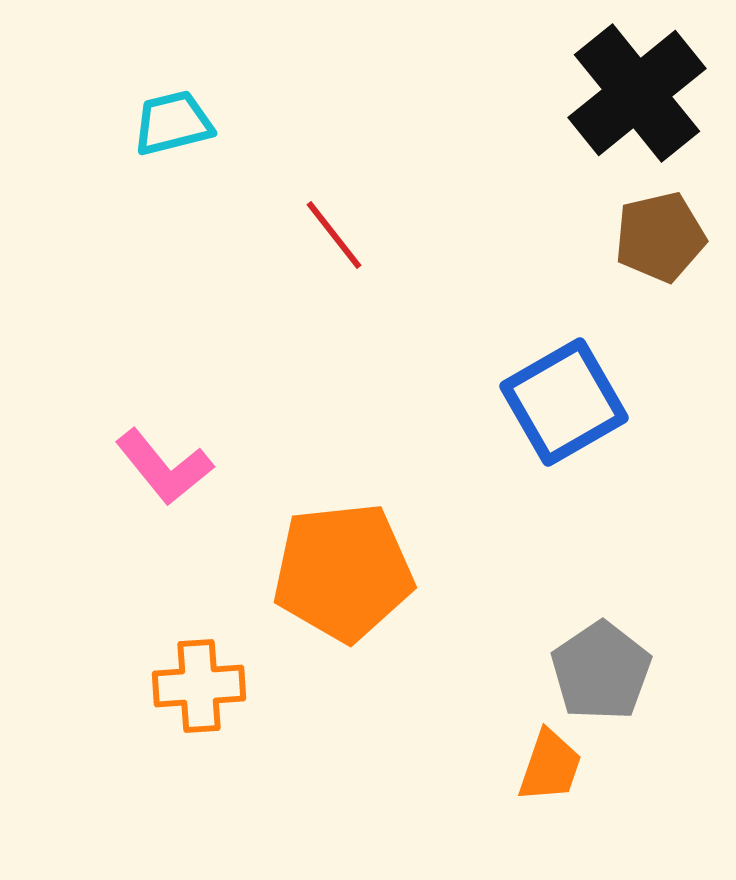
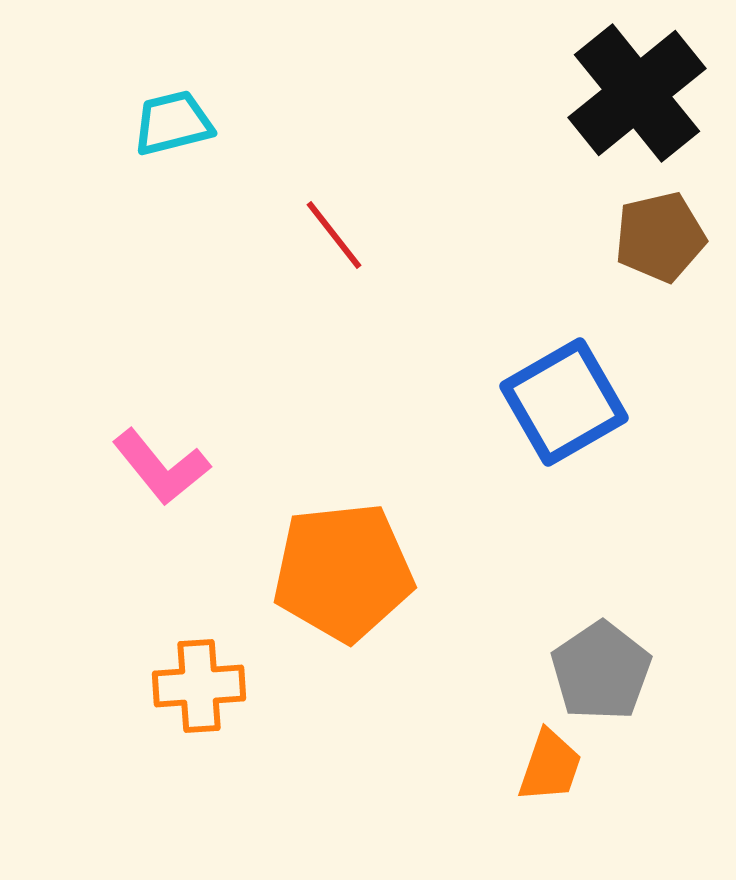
pink L-shape: moved 3 px left
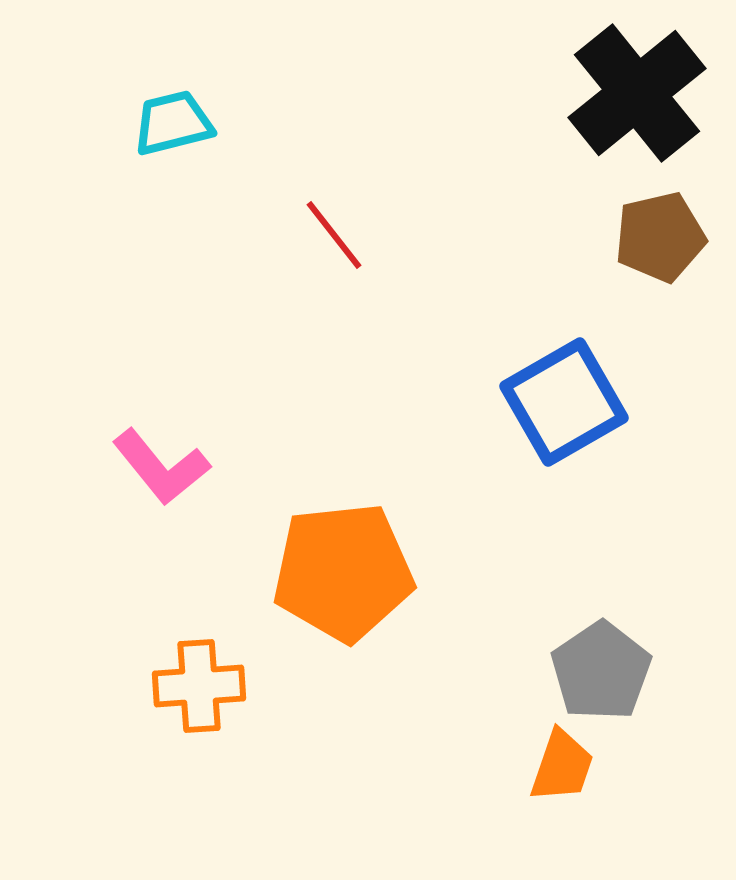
orange trapezoid: moved 12 px right
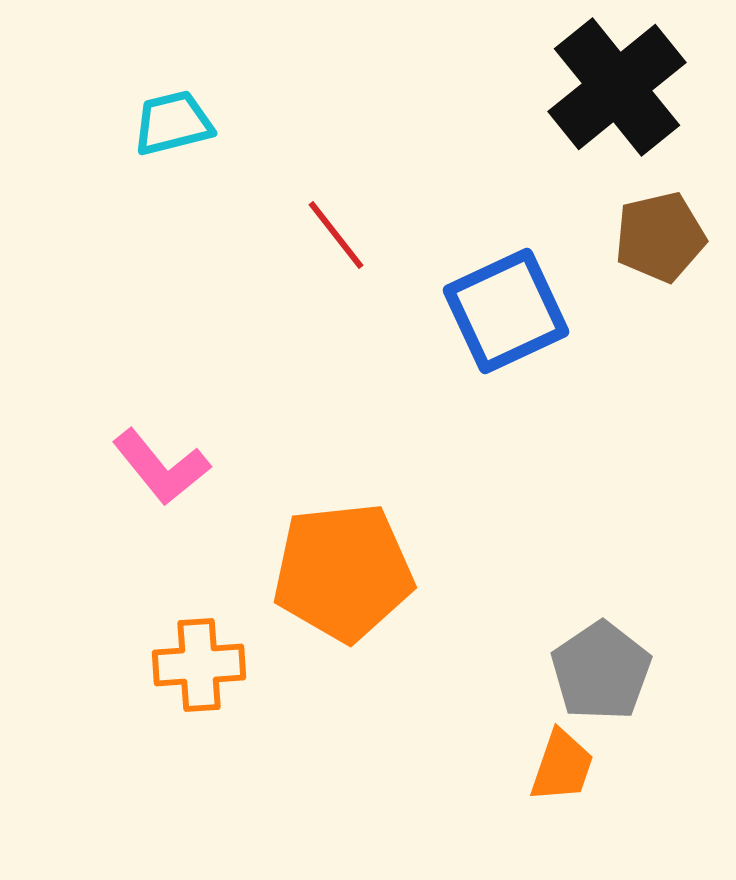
black cross: moved 20 px left, 6 px up
red line: moved 2 px right
blue square: moved 58 px left, 91 px up; rotated 5 degrees clockwise
orange cross: moved 21 px up
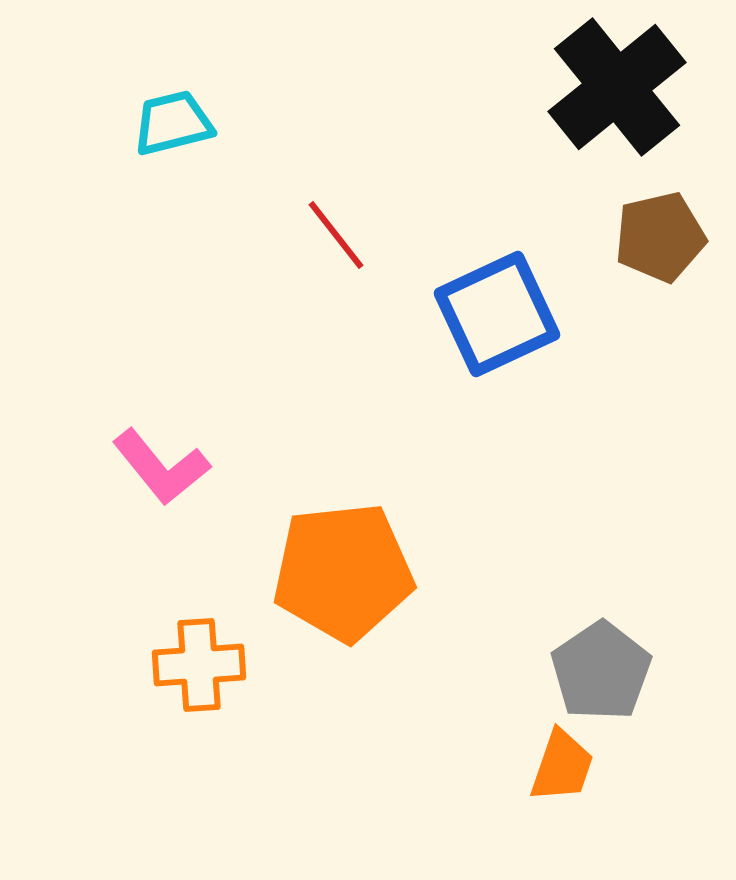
blue square: moved 9 px left, 3 px down
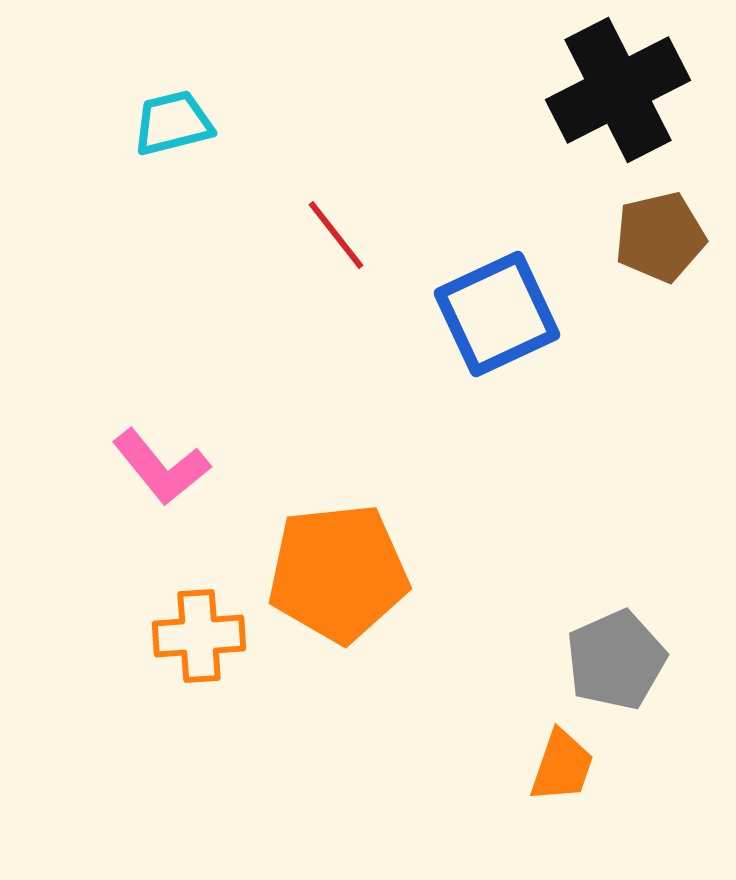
black cross: moved 1 px right, 3 px down; rotated 12 degrees clockwise
orange pentagon: moved 5 px left, 1 px down
orange cross: moved 29 px up
gray pentagon: moved 15 px right, 11 px up; rotated 10 degrees clockwise
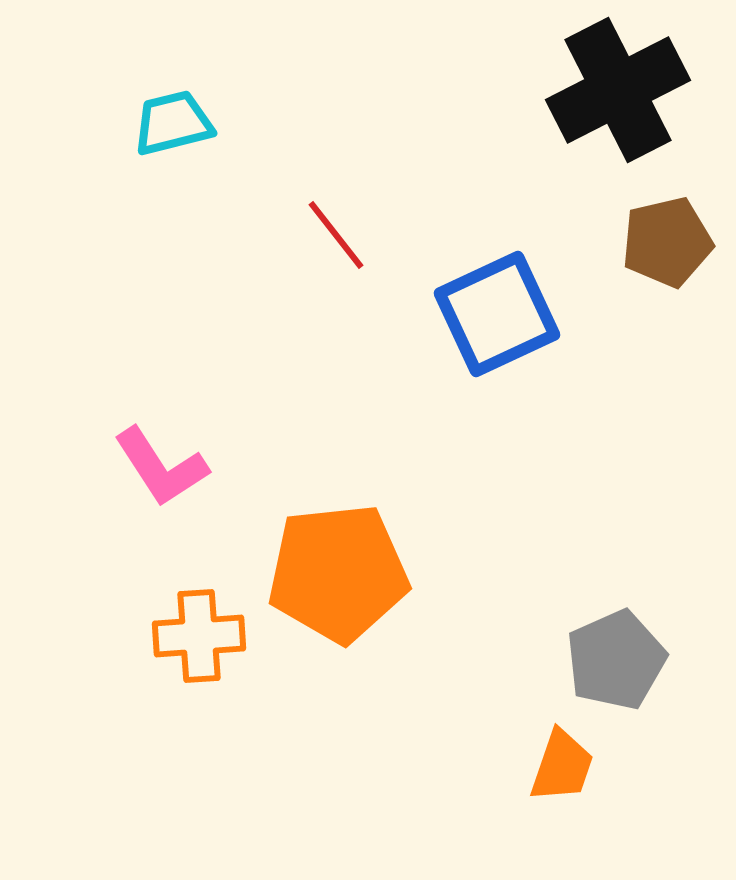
brown pentagon: moved 7 px right, 5 px down
pink L-shape: rotated 6 degrees clockwise
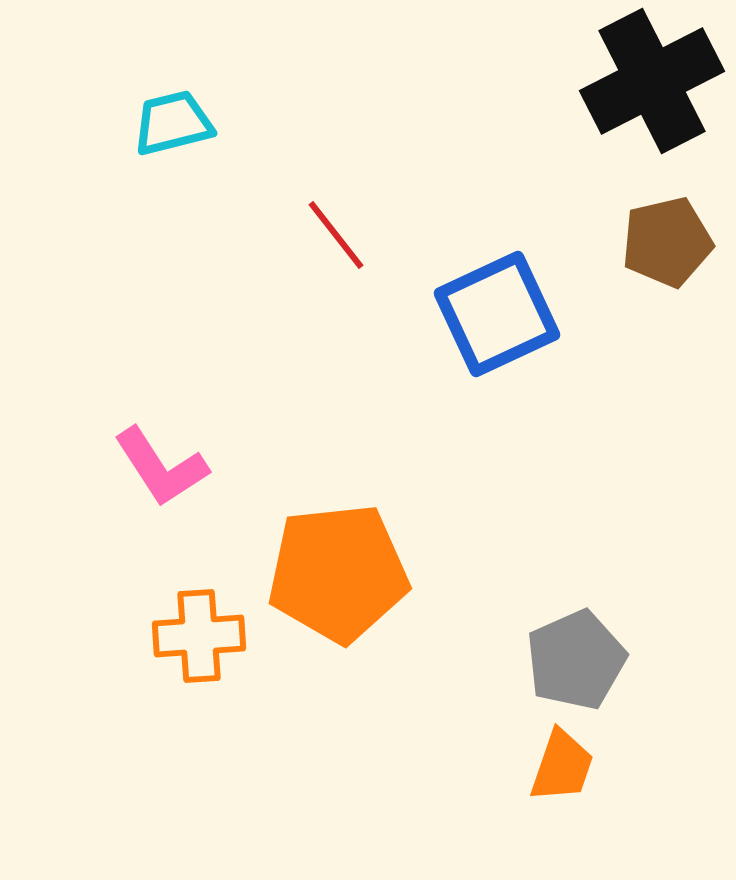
black cross: moved 34 px right, 9 px up
gray pentagon: moved 40 px left
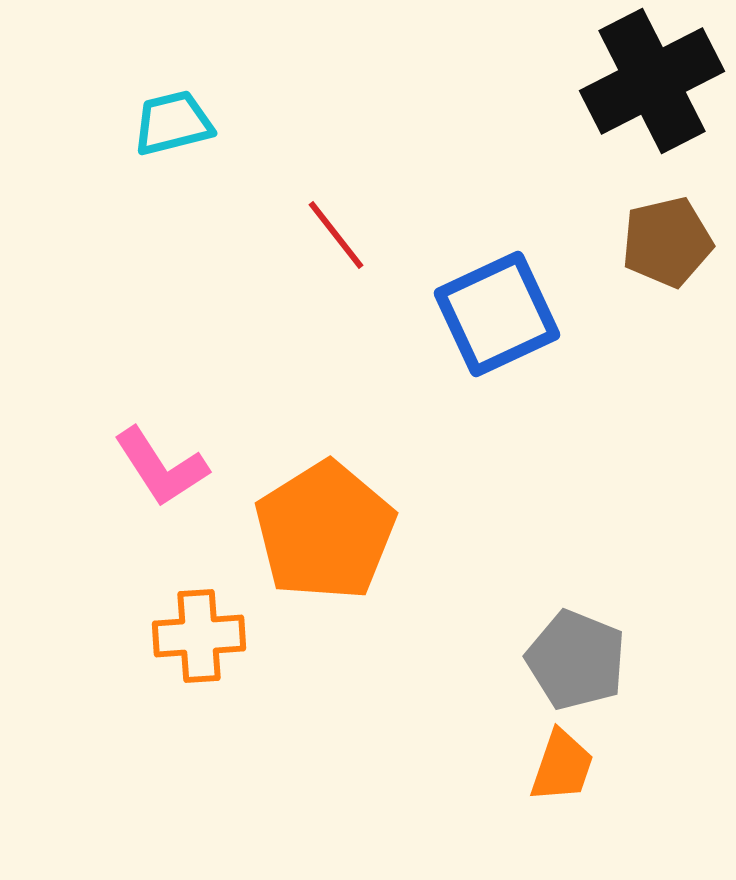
orange pentagon: moved 13 px left, 42 px up; rotated 26 degrees counterclockwise
gray pentagon: rotated 26 degrees counterclockwise
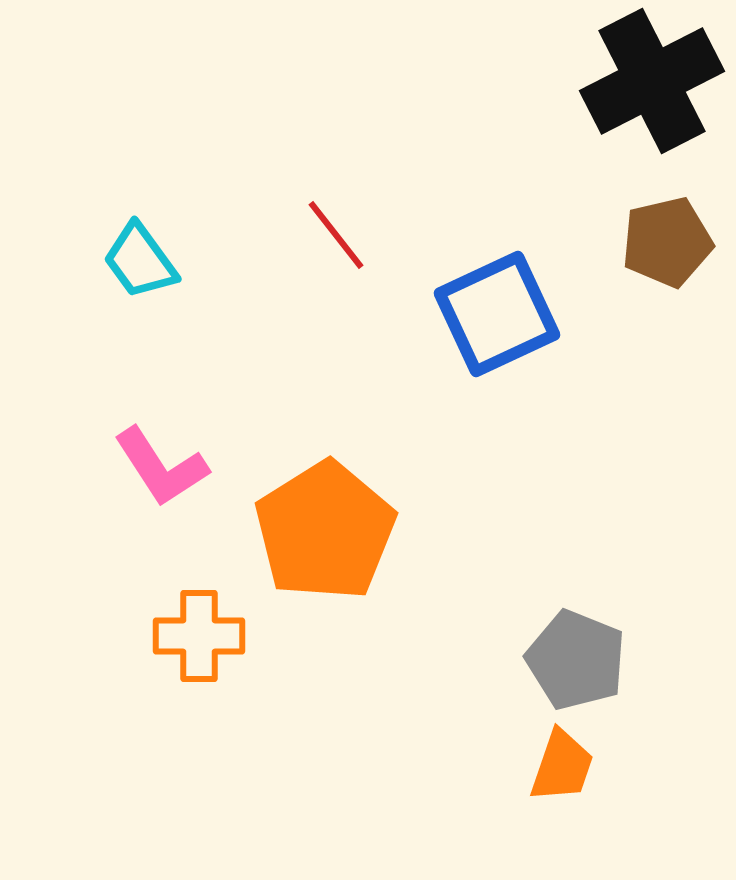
cyan trapezoid: moved 33 px left, 138 px down; rotated 112 degrees counterclockwise
orange cross: rotated 4 degrees clockwise
